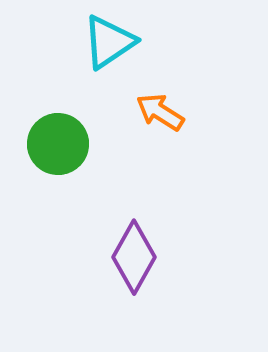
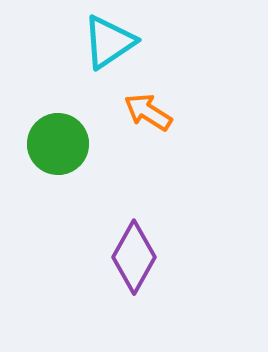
orange arrow: moved 12 px left
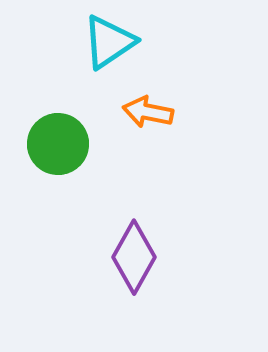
orange arrow: rotated 21 degrees counterclockwise
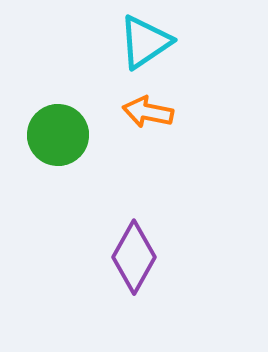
cyan triangle: moved 36 px right
green circle: moved 9 px up
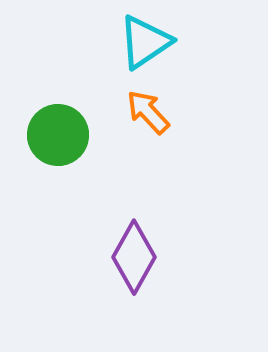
orange arrow: rotated 36 degrees clockwise
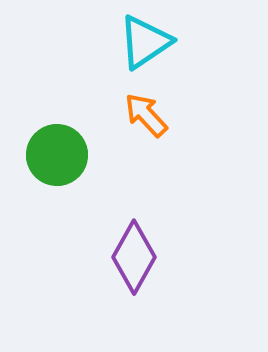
orange arrow: moved 2 px left, 3 px down
green circle: moved 1 px left, 20 px down
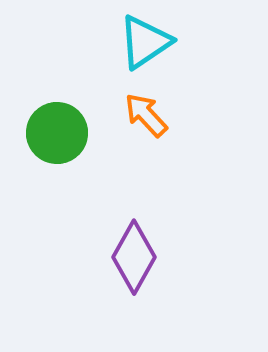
green circle: moved 22 px up
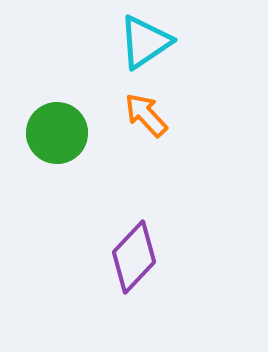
purple diamond: rotated 14 degrees clockwise
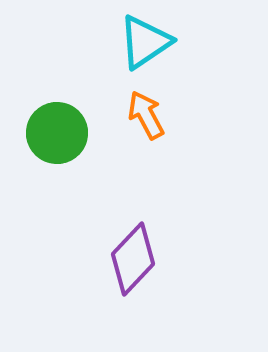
orange arrow: rotated 15 degrees clockwise
purple diamond: moved 1 px left, 2 px down
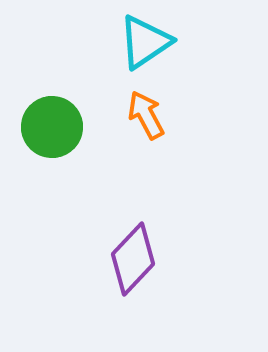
green circle: moved 5 px left, 6 px up
